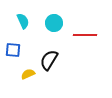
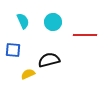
cyan circle: moved 1 px left, 1 px up
black semicircle: rotated 45 degrees clockwise
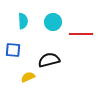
cyan semicircle: rotated 21 degrees clockwise
red line: moved 4 px left, 1 px up
yellow semicircle: moved 3 px down
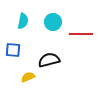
cyan semicircle: rotated 14 degrees clockwise
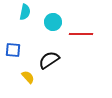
cyan semicircle: moved 2 px right, 9 px up
black semicircle: rotated 20 degrees counterclockwise
yellow semicircle: rotated 72 degrees clockwise
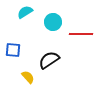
cyan semicircle: rotated 133 degrees counterclockwise
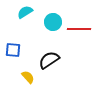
red line: moved 2 px left, 5 px up
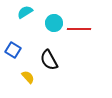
cyan circle: moved 1 px right, 1 px down
blue square: rotated 28 degrees clockwise
black semicircle: rotated 85 degrees counterclockwise
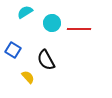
cyan circle: moved 2 px left
black semicircle: moved 3 px left
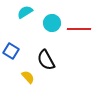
blue square: moved 2 px left, 1 px down
